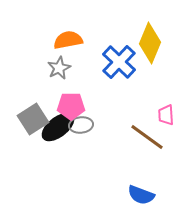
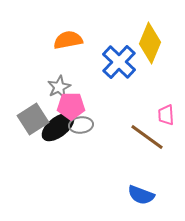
gray star: moved 19 px down
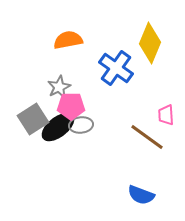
blue cross: moved 3 px left, 6 px down; rotated 8 degrees counterclockwise
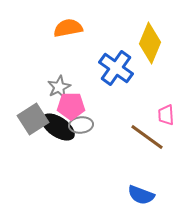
orange semicircle: moved 12 px up
black ellipse: rotated 72 degrees clockwise
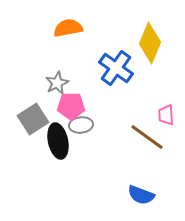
gray star: moved 2 px left, 4 px up
black ellipse: moved 14 px down; rotated 44 degrees clockwise
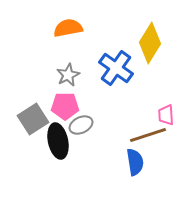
yellow diamond: rotated 9 degrees clockwise
gray star: moved 11 px right, 8 px up
pink pentagon: moved 6 px left
gray ellipse: rotated 20 degrees counterclockwise
brown line: moved 1 px right, 2 px up; rotated 54 degrees counterclockwise
blue semicircle: moved 6 px left, 33 px up; rotated 120 degrees counterclockwise
